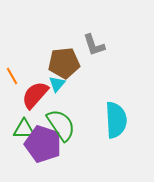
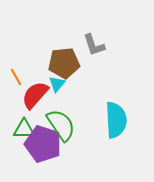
orange line: moved 4 px right, 1 px down
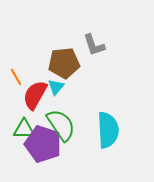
cyan triangle: moved 1 px left, 3 px down
red semicircle: rotated 12 degrees counterclockwise
cyan semicircle: moved 8 px left, 10 px down
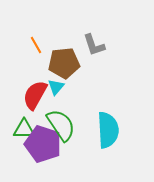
orange line: moved 20 px right, 32 px up
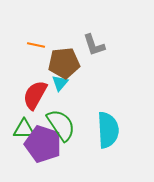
orange line: rotated 48 degrees counterclockwise
cyan triangle: moved 4 px right, 4 px up
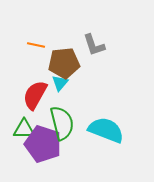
green semicircle: moved 1 px right, 2 px up; rotated 20 degrees clockwise
cyan semicircle: moved 2 px left; rotated 66 degrees counterclockwise
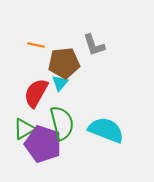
red semicircle: moved 1 px right, 2 px up
green triangle: rotated 30 degrees counterclockwise
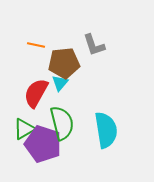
cyan semicircle: rotated 60 degrees clockwise
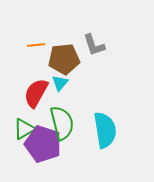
orange line: rotated 18 degrees counterclockwise
brown pentagon: moved 4 px up
cyan semicircle: moved 1 px left
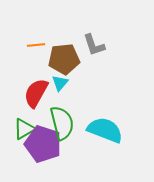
cyan semicircle: rotated 60 degrees counterclockwise
